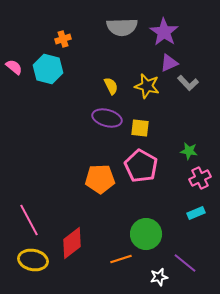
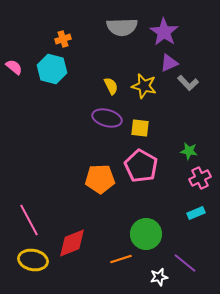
cyan hexagon: moved 4 px right
yellow star: moved 3 px left
red diamond: rotated 16 degrees clockwise
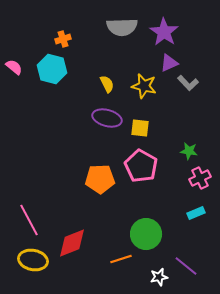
yellow semicircle: moved 4 px left, 2 px up
purple line: moved 1 px right, 3 px down
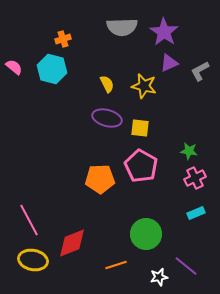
gray L-shape: moved 12 px right, 12 px up; rotated 105 degrees clockwise
pink cross: moved 5 px left
orange line: moved 5 px left, 6 px down
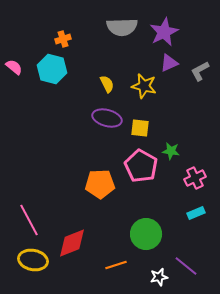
purple star: rotated 12 degrees clockwise
green star: moved 18 px left
orange pentagon: moved 5 px down
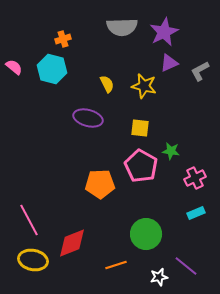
purple ellipse: moved 19 px left
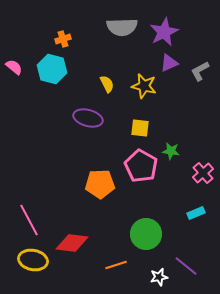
pink cross: moved 8 px right, 5 px up; rotated 15 degrees counterclockwise
red diamond: rotated 28 degrees clockwise
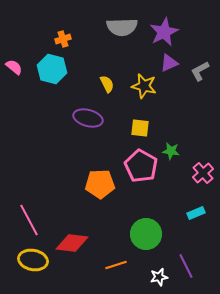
purple line: rotated 25 degrees clockwise
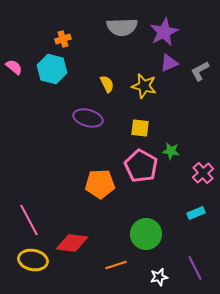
purple line: moved 9 px right, 2 px down
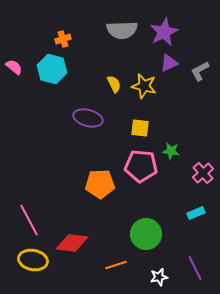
gray semicircle: moved 3 px down
yellow semicircle: moved 7 px right
pink pentagon: rotated 24 degrees counterclockwise
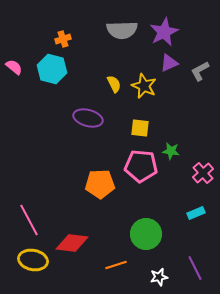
yellow star: rotated 10 degrees clockwise
